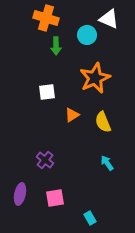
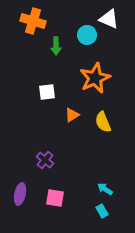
orange cross: moved 13 px left, 3 px down
cyan arrow: moved 2 px left, 26 px down; rotated 21 degrees counterclockwise
pink square: rotated 18 degrees clockwise
cyan rectangle: moved 12 px right, 7 px up
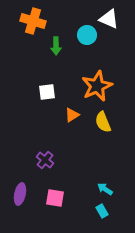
orange star: moved 2 px right, 8 px down
